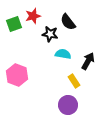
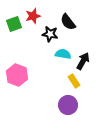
black arrow: moved 5 px left
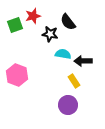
green square: moved 1 px right, 1 px down
black arrow: rotated 120 degrees counterclockwise
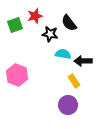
red star: moved 2 px right
black semicircle: moved 1 px right, 1 px down
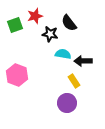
purple circle: moved 1 px left, 2 px up
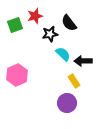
black star: rotated 21 degrees counterclockwise
cyan semicircle: rotated 35 degrees clockwise
pink hexagon: rotated 15 degrees clockwise
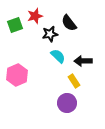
cyan semicircle: moved 5 px left, 2 px down
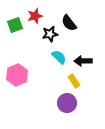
cyan semicircle: moved 1 px right, 1 px down
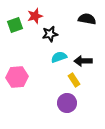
black semicircle: moved 18 px right, 4 px up; rotated 138 degrees clockwise
cyan semicircle: rotated 63 degrees counterclockwise
pink hexagon: moved 2 px down; rotated 20 degrees clockwise
yellow rectangle: moved 1 px up
